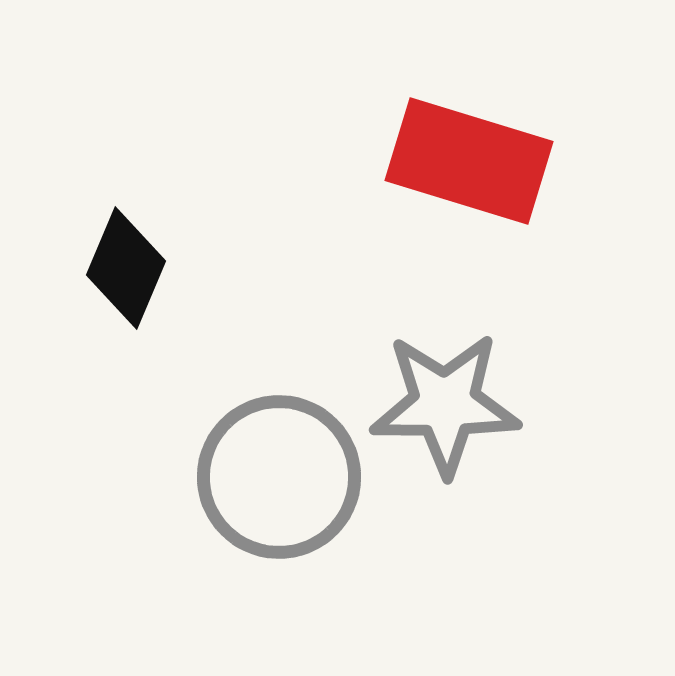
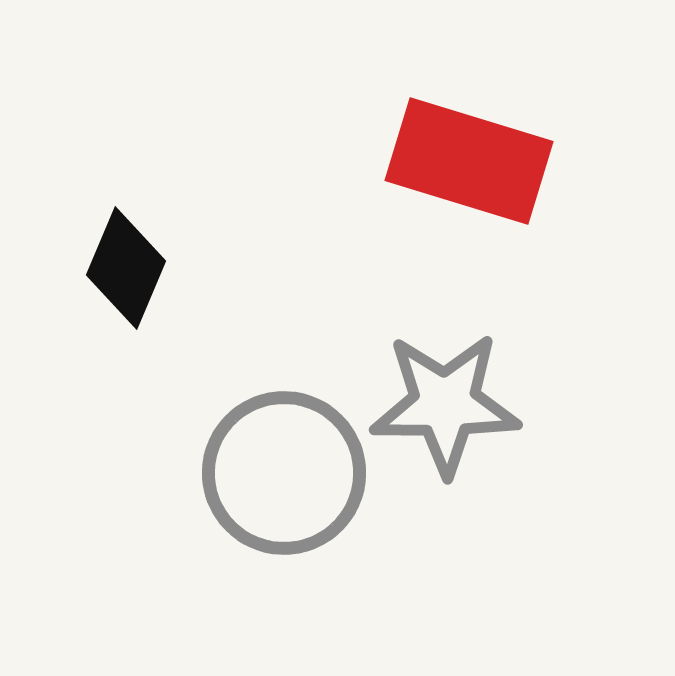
gray circle: moved 5 px right, 4 px up
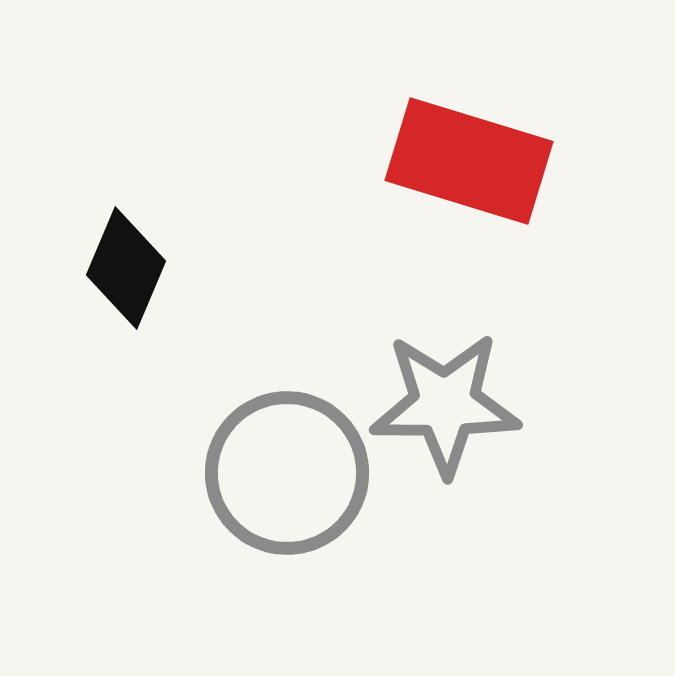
gray circle: moved 3 px right
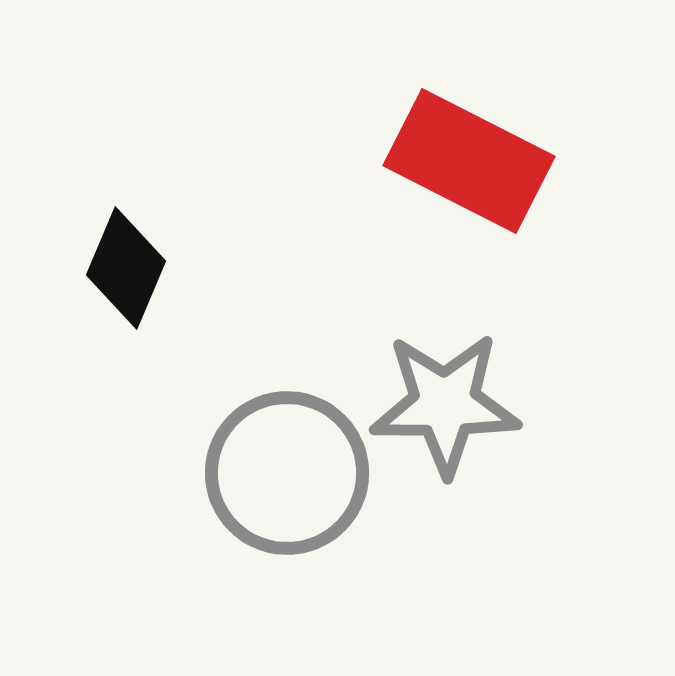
red rectangle: rotated 10 degrees clockwise
